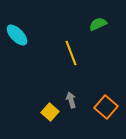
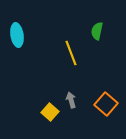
green semicircle: moved 1 px left, 7 px down; rotated 54 degrees counterclockwise
cyan ellipse: rotated 35 degrees clockwise
orange square: moved 3 px up
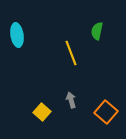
orange square: moved 8 px down
yellow square: moved 8 px left
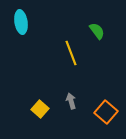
green semicircle: rotated 132 degrees clockwise
cyan ellipse: moved 4 px right, 13 px up
gray arrow: moved 1 px down
yellow square: moved 2 px left, 3 px up
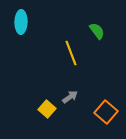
cyan ellipse: rotated 10 degrees clockwise
gray arrow: moved 1 px left, 4 px up; rotated 70 degrees clockwise
yellow square: moved 7 px right
